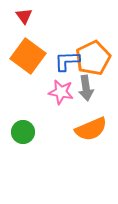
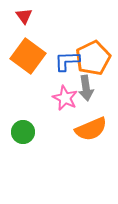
pink star: moved 4 px right, 6 px down; rotated 15 degrees clockwise
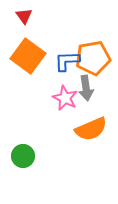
orange pentagon: rotated 16 degrees clockwise
green circle: moved 24 px down
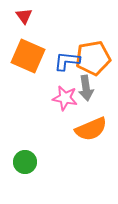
orange square: rotated 12 degrees counterclockwise
blue L-shape: rotated 8 degrees clockwise
pink star: rotated 15 degrees counterclockwise
green circle: moved 2 px right, 6 px down
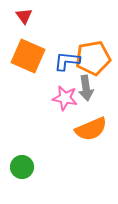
green circle: moved 3 px left, 5 px down
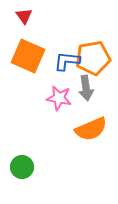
pink star: moved 6 px left
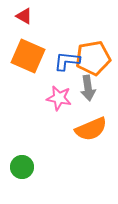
red triangle: rotated 24 degrees counterclockwise
gray arrow: moved 2 px right
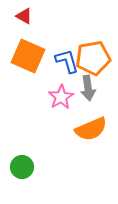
blue L-shape: rotated 68 degrees clockwise
pink star: moved 2 px right, 1 px up; rotated 30 degrees clockwise
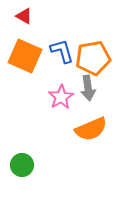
orange square: moved 3 px left
blue L-shape: moved 5 px left, 10 px up
green circle: moved 2 px up
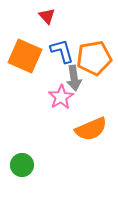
red triangle: moved 23 px right; rotated 18 degrees clockwise
orange pentagon: moved 1 px right
gray arrow: moved 14 px left, 10 px up
